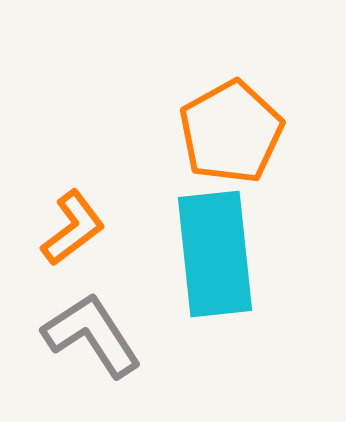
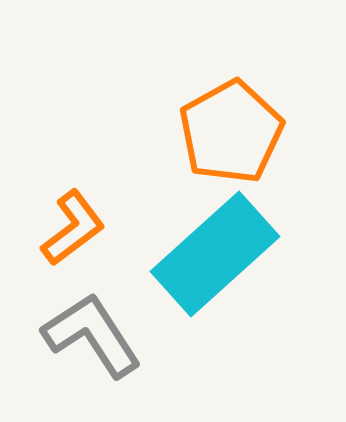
cyan rectangle: rotated 54 degrees clockwise
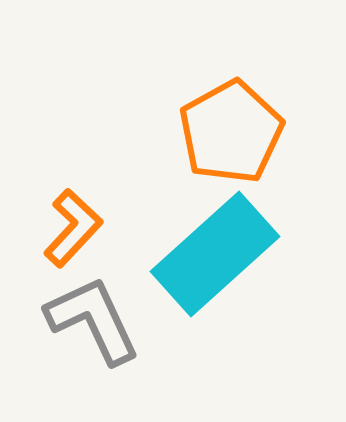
orange L-shape: rotated 10 degrees counterclockwise
gray L-shape: moved 1 px right, 15 px up; rotated 8 degrees clockwise
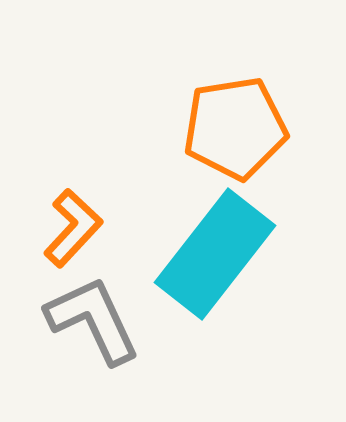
orange pentagon: moved 4 px right, 4 px up; rotated 20 degrees clockwise
cyan rectangle: rotated 10 degrees counterclockwise
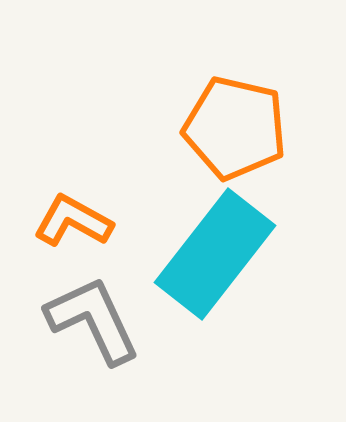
orange pentagon: rotated 22 degrees clockwise
orange L-shape: moved 7 px up; rotated 104 degrees counterclockwise
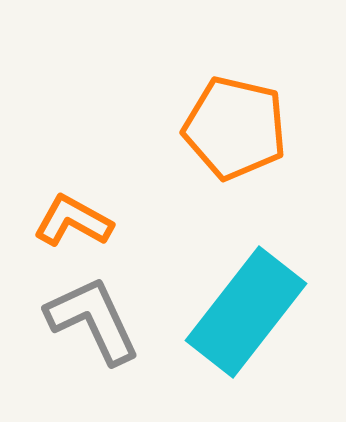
cyan rectangle: moved 31 px right, 58 px down
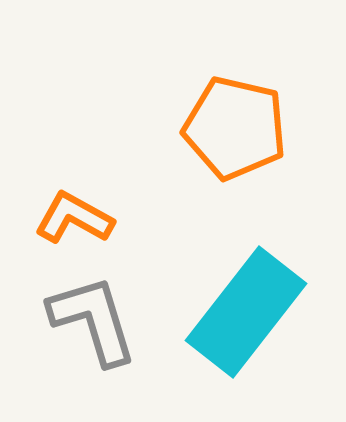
orange L-shape: moved 1 px right, 3 px up
gray L-shape: rotated 8 degrees clockwise
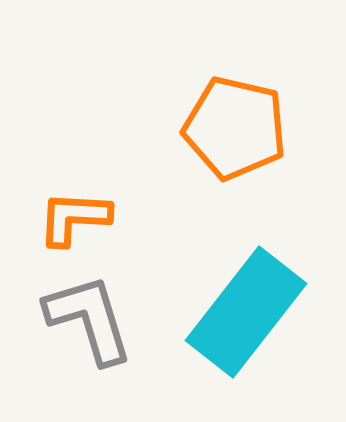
orange L-shape: rotated 26 degrees counterclockwise
gray L-shape: moved 4 px left, 1 px up
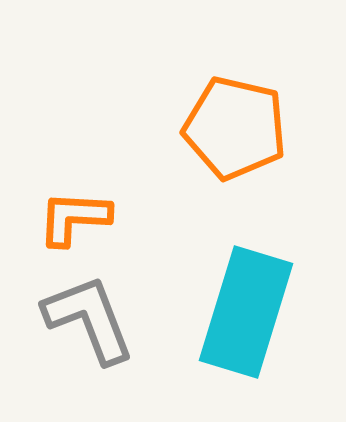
cyan rectangle: rotated 21 degrees counterclockwise
gray L-shape: rotated 4 degrees counterclockwise
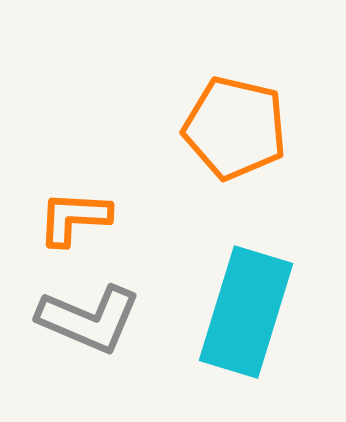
gray L-shape: rotated 134 degrees clockwise
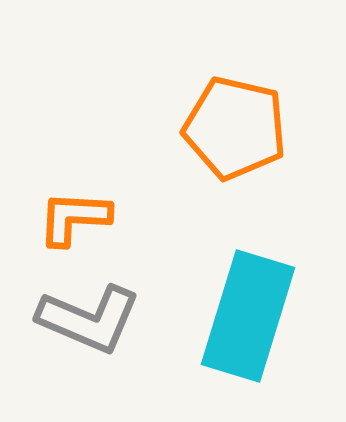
cyan rectangle: moved 2 px right, 4 px down
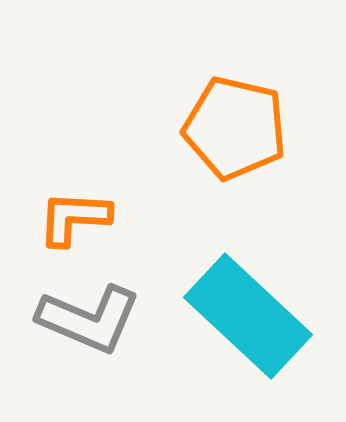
cyan rectangle: rotated 64 degrees counterclockwise
